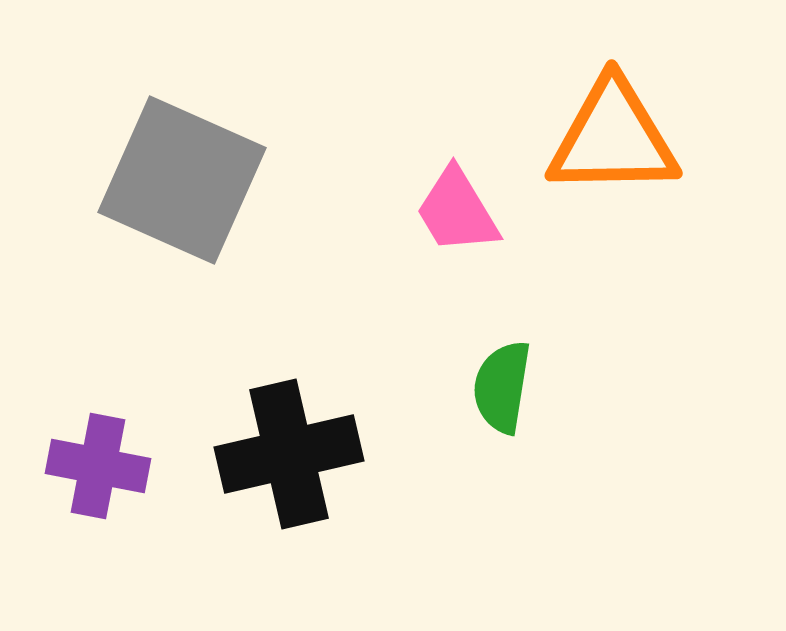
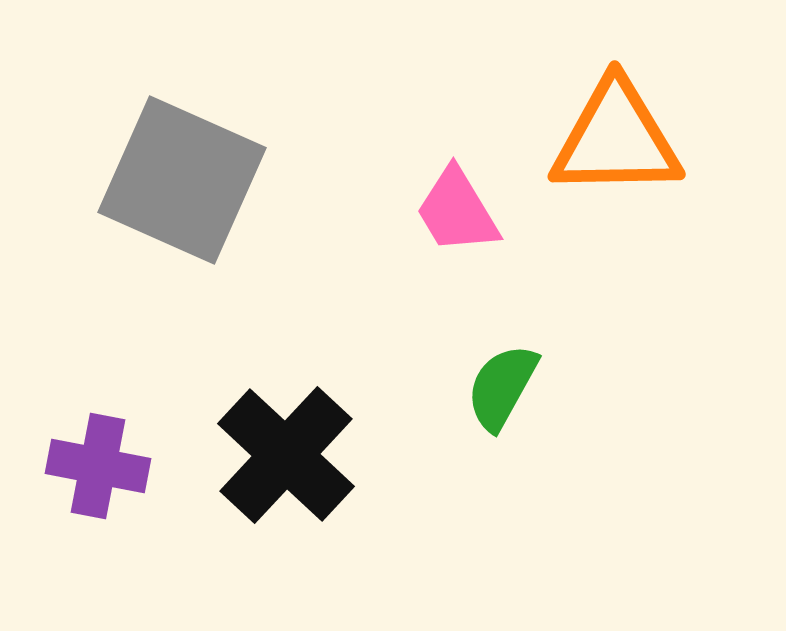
orange triangle: moved 3 px right, 1 px down
green semicircle: rotated 20 degrees clockwise
black cross: moved 3 px left, 1 px down; rotated 34 degrees counterclockwise
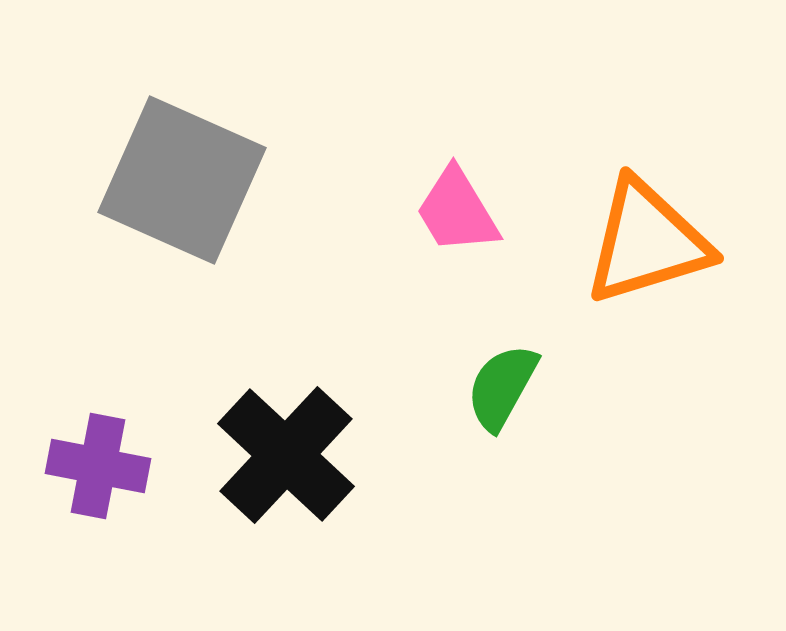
orange triangle: moved 31 px right, 103 px down; rotated 16 degrees counterclockwise
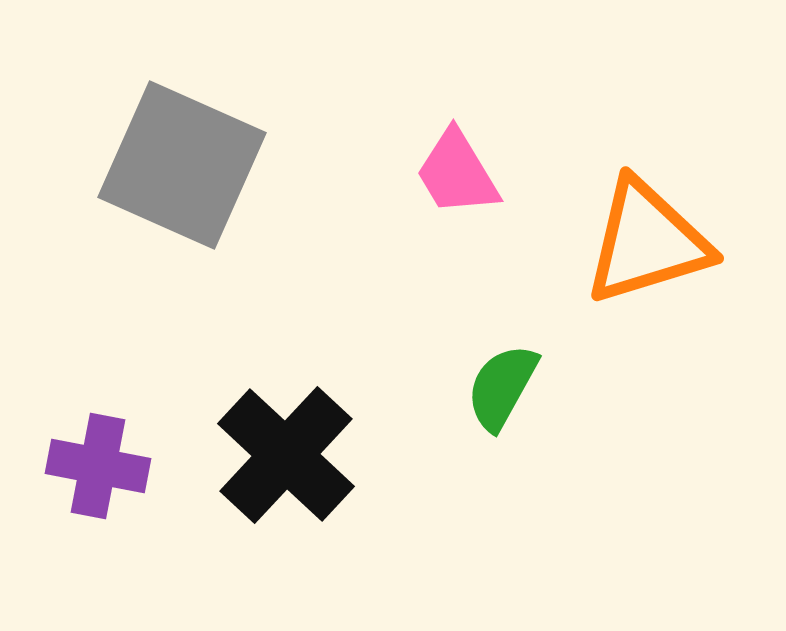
gray square: moved 15 px up
pink trapezoid: moved 38 px up
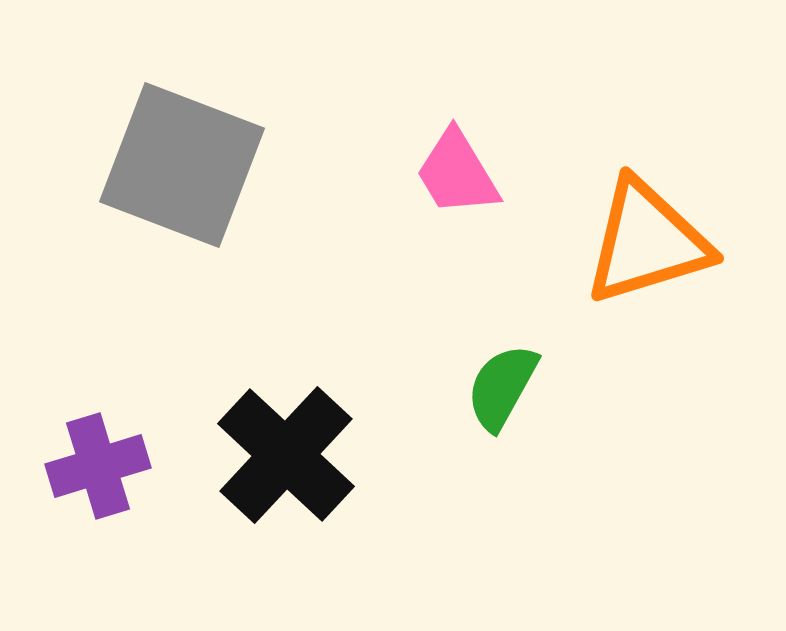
gray square: rotated 3 degrees counterclockwise
purple cross: rotated 28 degrees counterclockwise
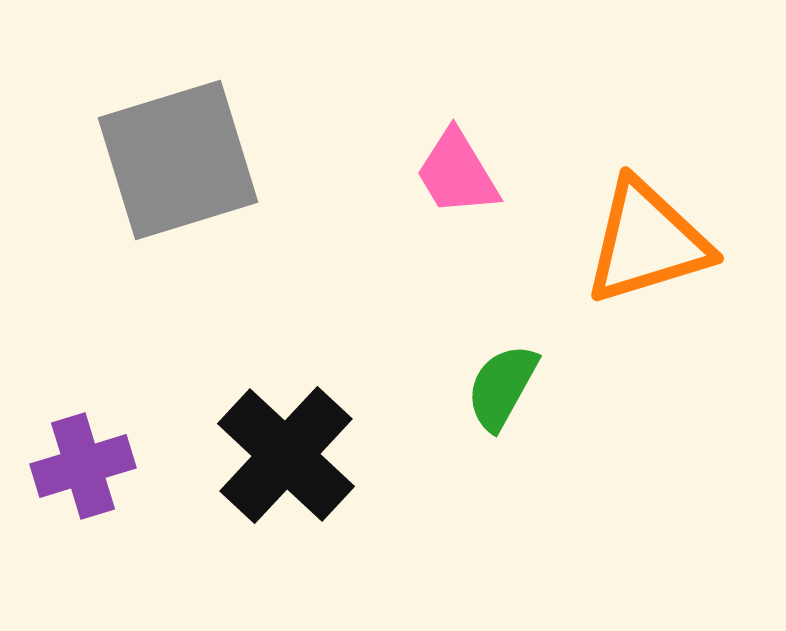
gray square: moved 4 px left, 5 px up; rotated 38 degrees counterclockwise
purple cross: moved 15 px left
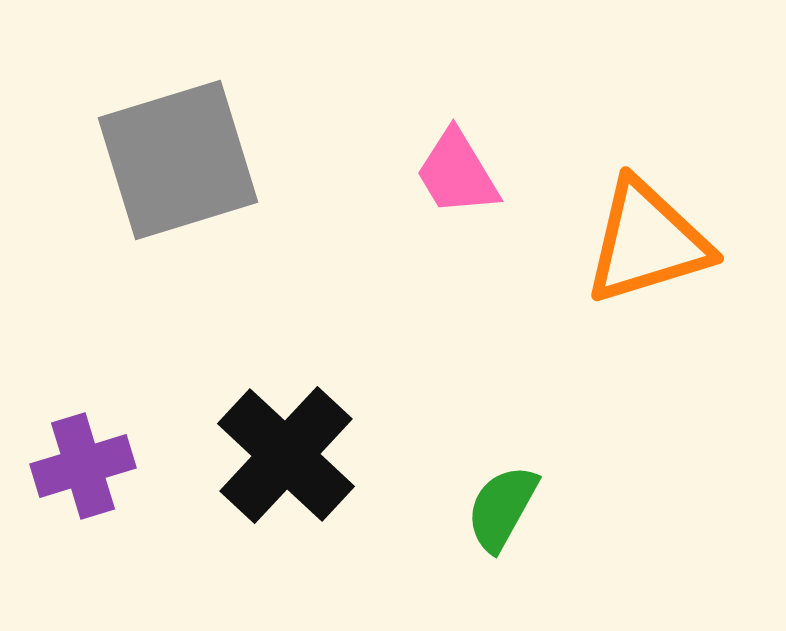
green semicircle: moved 121 px down
